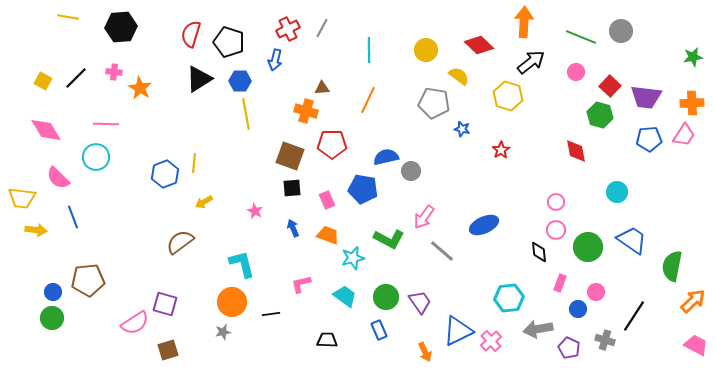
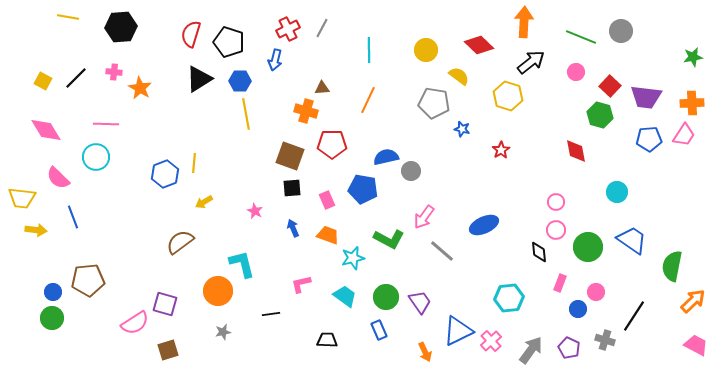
orange circle at (232, 302): moved 14 px left, 11 px up
gray arrow at (538, 329): moved 7 px left, 21 px down; rotated 136 degrees clockwise
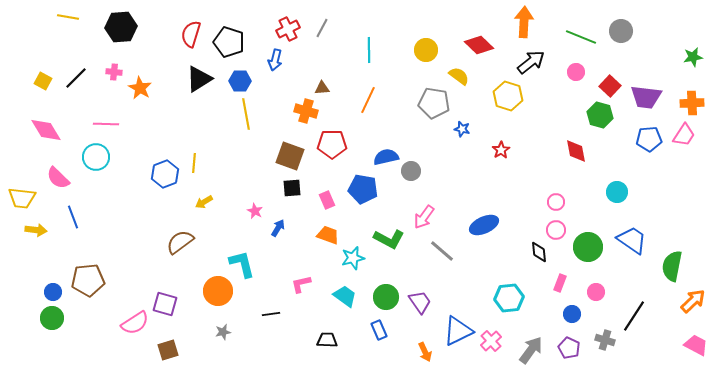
blue arrow at (293, 228): moved 15 px left; rotated 54 degrees clockwise
blue circle at (578, 309): moved 6 px left, 5 px down
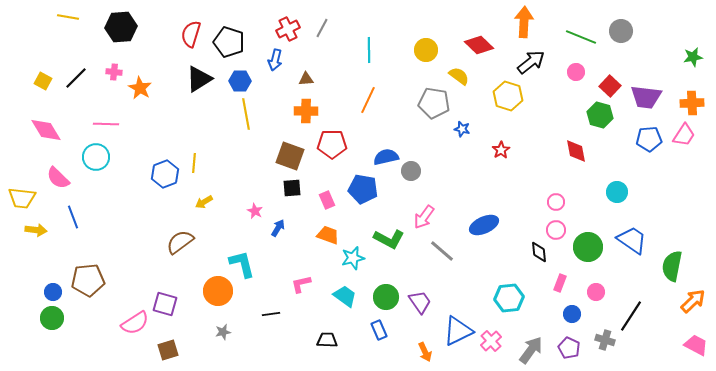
brown triangle at (322, 88): moved 16 px left, 9 px up
orange cross at (306, 111): rotated 15 degrees counterclockwise
black line at (634, 316): moved 3 px left
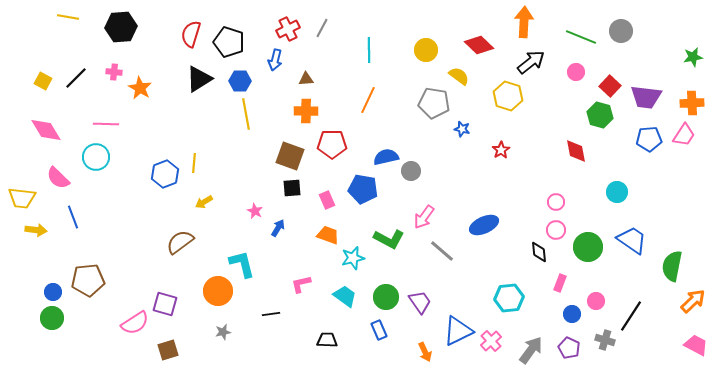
pink circle at (596, 292): moved 9 px down
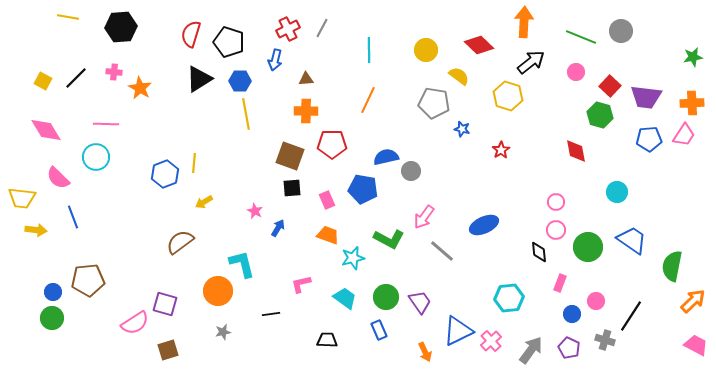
cyan trapezoid at (345, 296): moved 2 px down
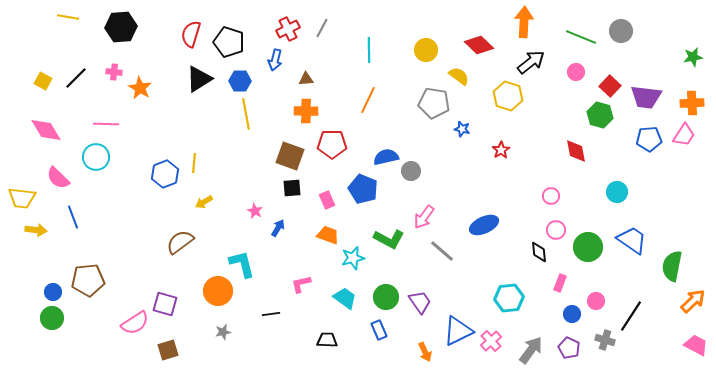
blue pentagon at (363, 189): rotated 12 degrees clockwise
pink circle at (556, 202): moved 5 px left, 6 px up
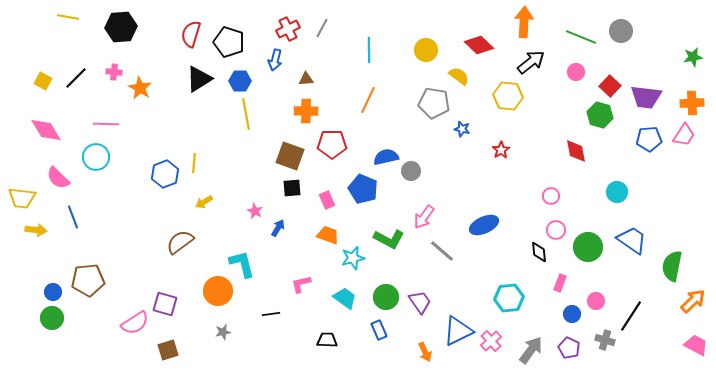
yellow hexagon at (508, 96): rotated 12 degrees counterclockwise
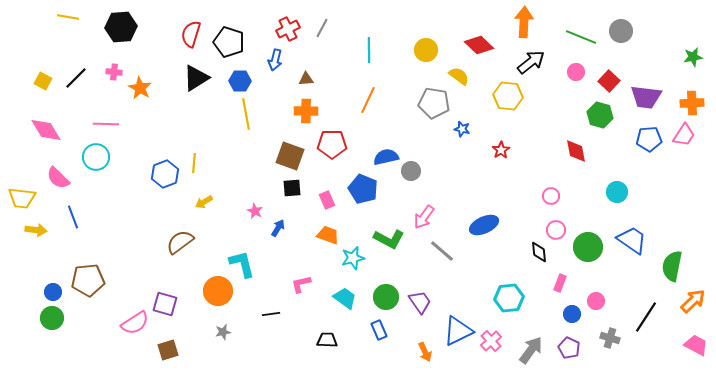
black triangle at (199, 79): moved 3 px left, 1 px up
red square at (610, 86): moved 1 px left, 5 px up
black line at (631, 316): moved 15 px right, 1 px down
gray cross at (605, 340): moved 5 px right, 2 px up
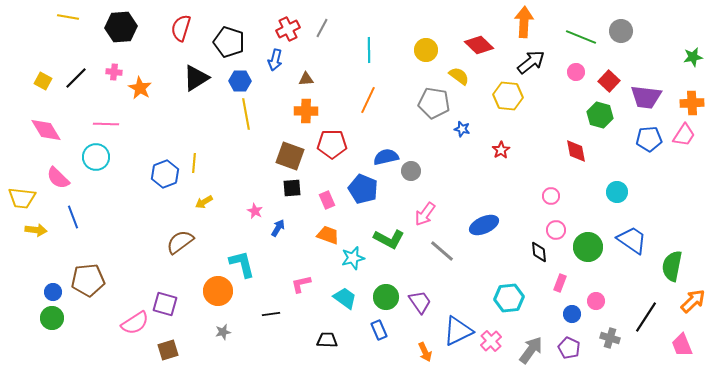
red semicircle at (191, 34): moved 10 px left, 6 px up
pink arrow at (424, 217): moved 1 px right, 3 px up
pink trapezoid at (696, 345): moved 14 px left; rotated 140 degrees counterclockwise
